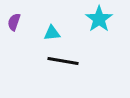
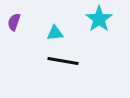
cyan triangle: moved 3 px right
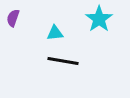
purple semicircle: moved 1 px left, 4 px up
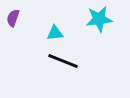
cyan star: rotated 28 degrees clockwise
black line: rotated 12 degrees clockwise
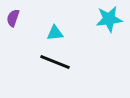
cyan star: moved 10 px right
black line: moved 8 px left, 1 px down
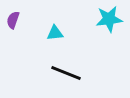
purple semicircle: moved 2 px down
black line: moved 11 px right, 11 px down
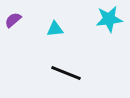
purple semicircle: rotated 30 degrees clockwise
cyan triangle: moved 4 px up
